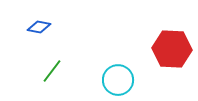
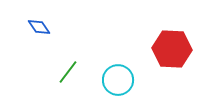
blue diamond: rotated 45 degrees clockwise
green line: moved 16 px right, 1 px down
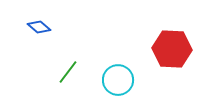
blue diamond: rotated 15 degrees counterclockwise
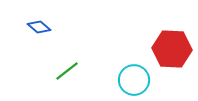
green line: moved 1 px left, 1 px up; rotated 15 degrees clockwise
cyan circle: moved 16 px right
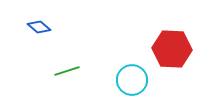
green line: rotated 20 degrees clockwise
cyan circle: moved 2 px left
